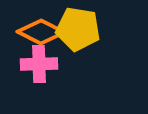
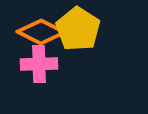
yellow pentagon: rotated 24 degrees clockwise
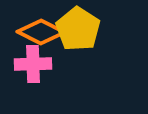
pink cross: moved 6 px left
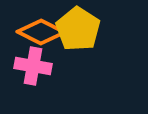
pink cross: moved 2 px down; rotated 12 degrees clockwise
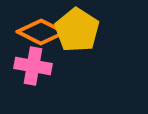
yellow pentagon: moved 1 px left, 1 px down
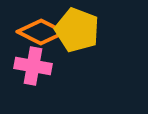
yellow pentagon: rotated 12 degrees counterclockwise
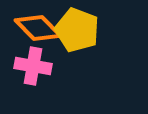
orange diamond: moved 3 px left, 4 px up; rotated 18 degrees clockwise
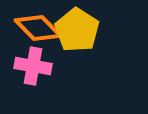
yellow pentagon: rotated 12 degrees clockwise
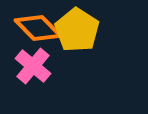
pink cross: rotated 30 degrees clockwise
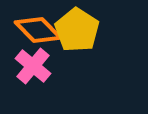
orange diamond: moved 2 px down
